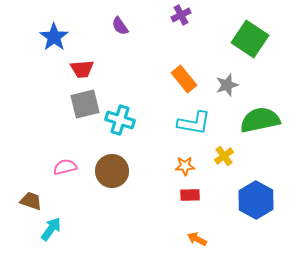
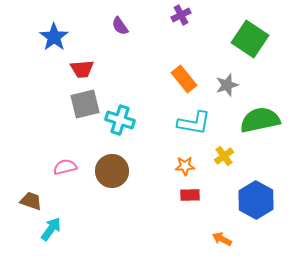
orange arrow: moved 25 px right
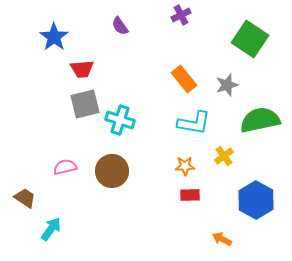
brown trapezoid: moved 6 px left, 3 px up; rotated 15 degrees clockwise
